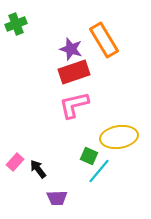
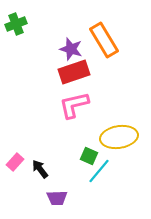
black arrow: moved 2 px right
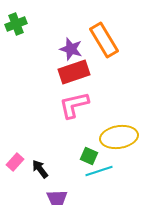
cyan line: rotated 32 degrees clockwise
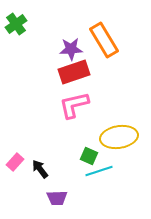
green cross: rotated 15 degrees counterclockwise
purple star: rotated 20 degrees counterclockwise
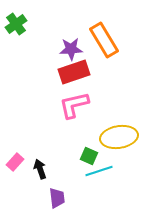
black arrow: rotated 18 degrees clockwise
purple trapezoid: rotated 95 degrees counterclockwise
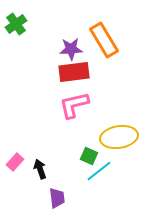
red rectangle: rotated 12 degrees clockwise
cyan line: rotated 20 degrees counterclockwise
